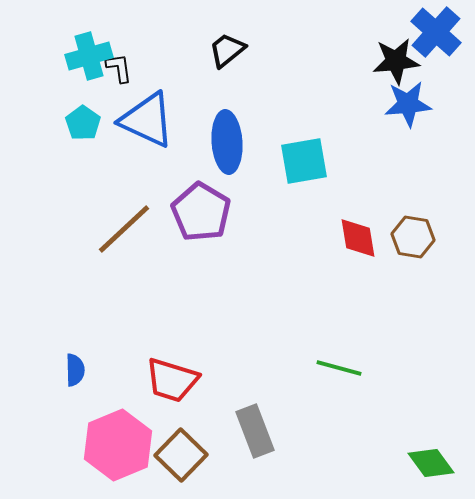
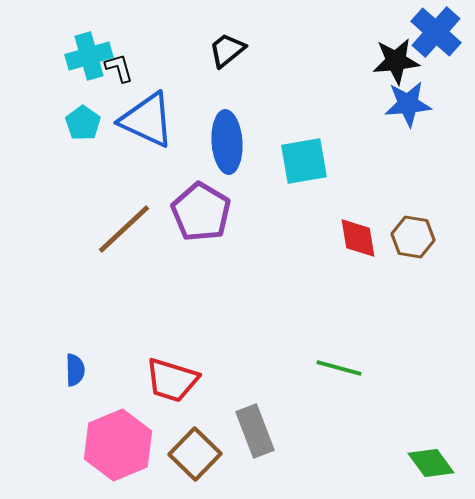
black L-shape: rotated 8 degrees counterclockwise
brown square: moved 14 px right, 1 px up
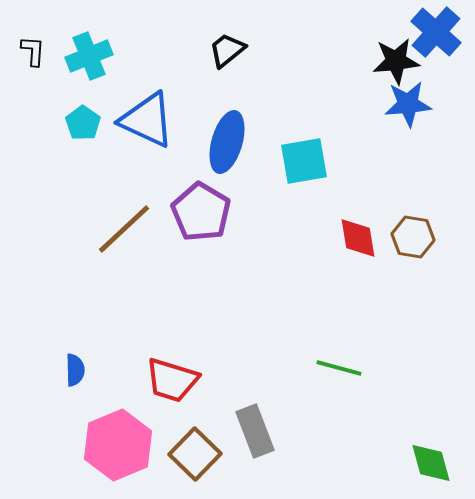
cyan cross: rotated 6 degrees counterclockwise
black L-shape: moved 86 px left, 17 px up; rotated 20 degrees clockwise
blue ellipse: rotated 20 degrees clockwise
green diamond: rotated 21 degrees clockwise
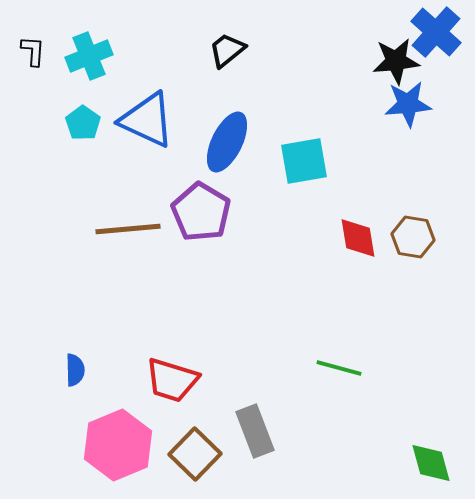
blue ellipse: rotated 10 degrees clockwise
brown line: moved 4 px right; rotated 38 degrees clockwise
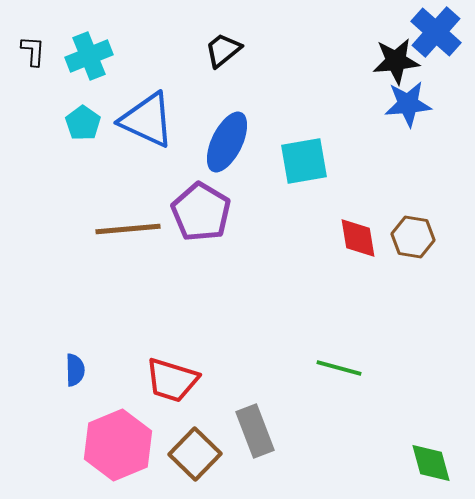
black trapezoid: moved 4 px left
